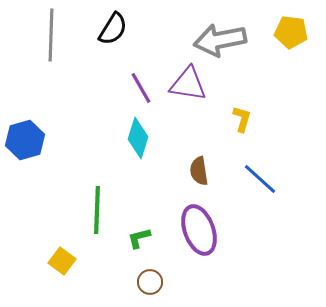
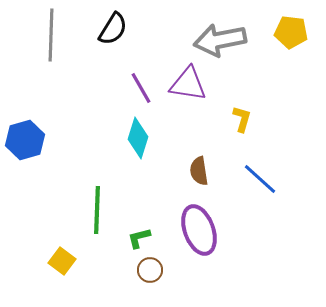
brown circle: moved 12 px up
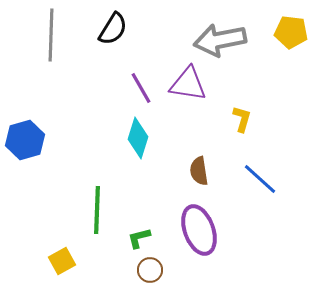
yellow square: rotated 24 degrees clockwise
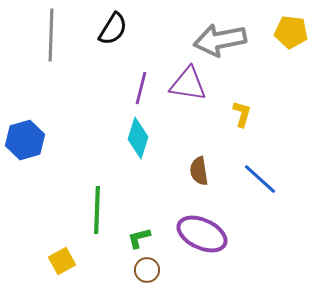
purple line: rotated 44 degrees clockwise
yellow L-shape: moved 5 px up
purple ellipse: moved 3 px right, 4 px down; rotated 45 degrees counterclockwise
brown circle: moved 3 px left
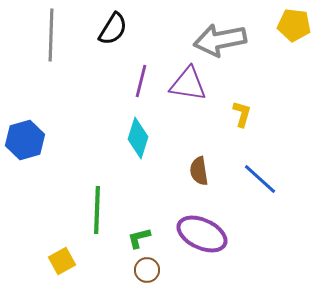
yellow pentagon: moved 3 px right, 7 px up
purple line: moved 7 px up
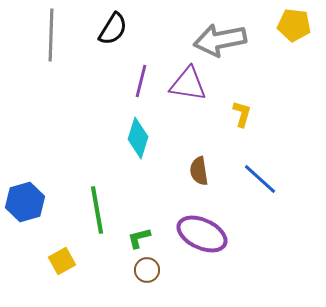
blue hexagon: moved 62 px down
green line: rotated 12 degrees counterclockwise
